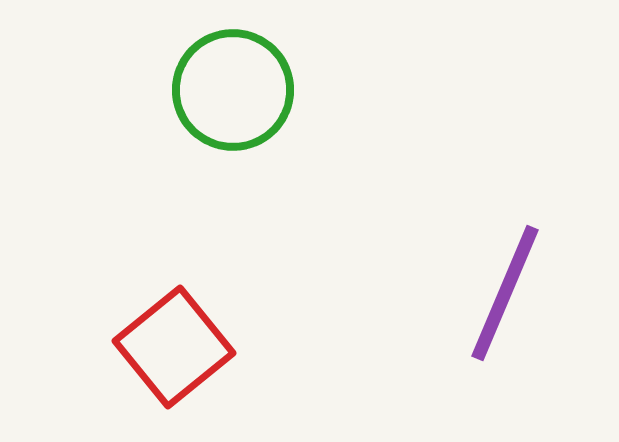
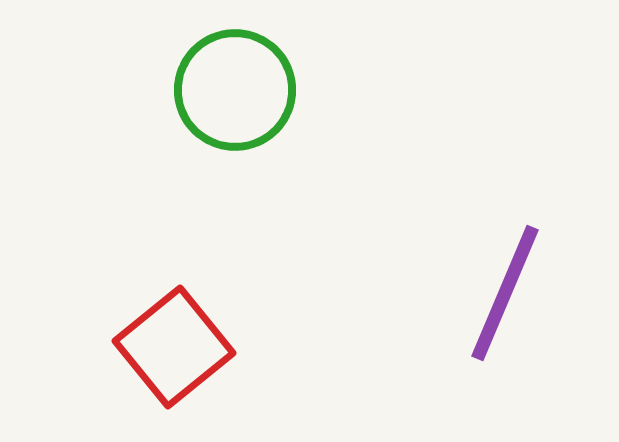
green circle: moved 2 px right
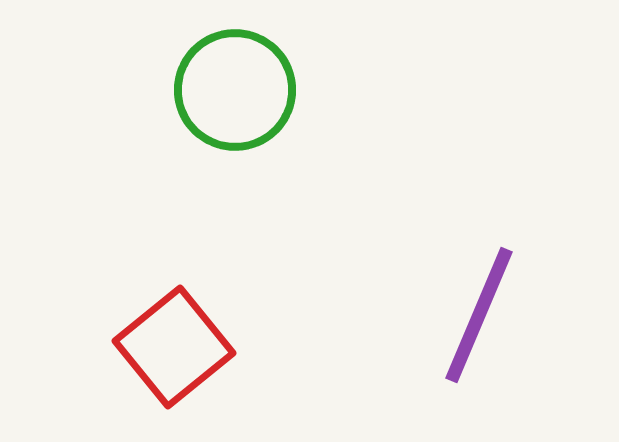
purple line: moved 26 px left, 22 px down
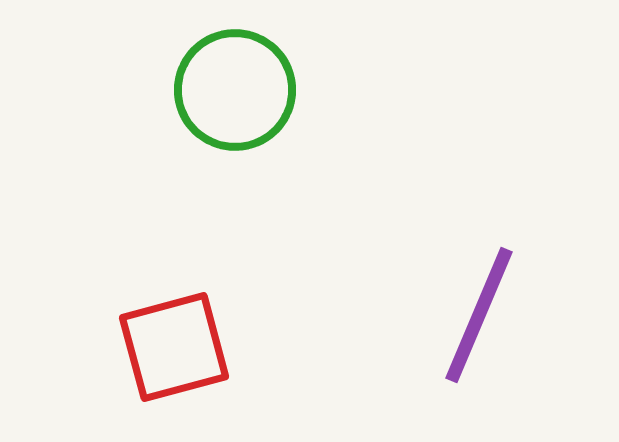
red square: rotated 24 degrees clockwise
